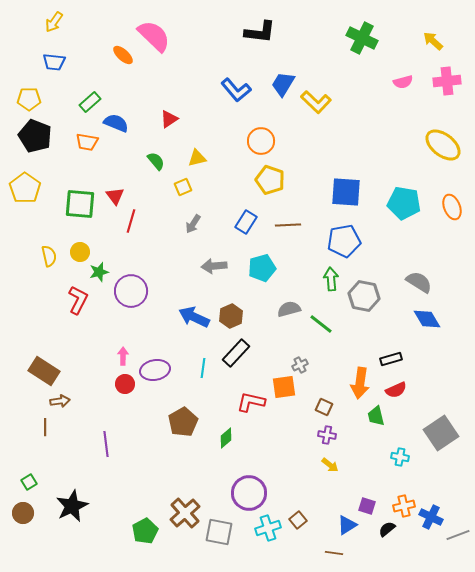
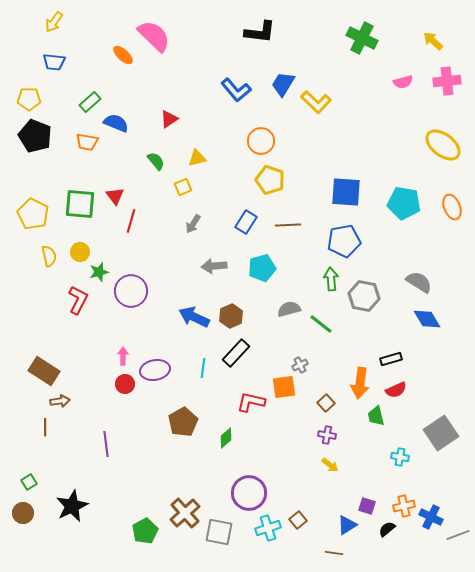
yellow pentagon at (25, 188): moved 8 px right, 26 px down; rotated 8 degrees counterclockwise
brown square at (324, 407): moved 2 px right, 4 px up; rotated 24 degrees clockwise
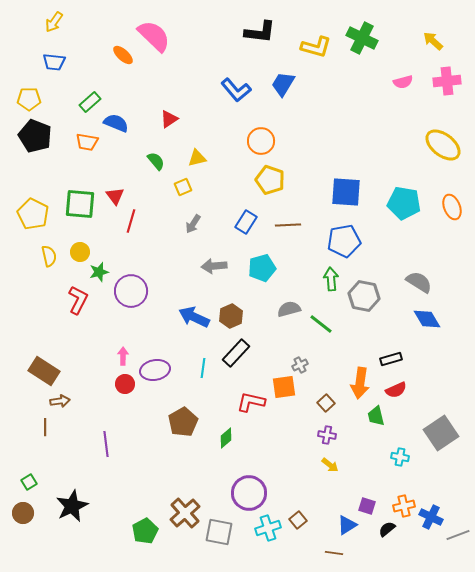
yellow L-shape at (316, 102): moved 55 px up; rotated 28 degrees counterclockwise
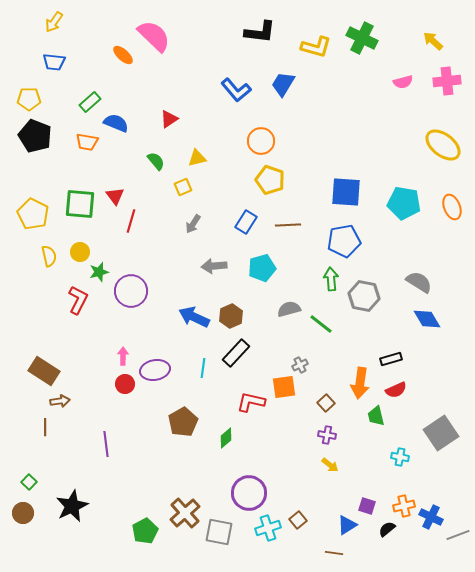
green square at (29, 482): rotated 14 degrees counterclockwise
